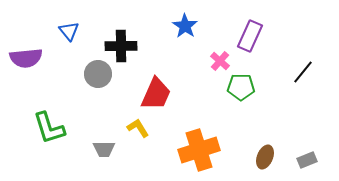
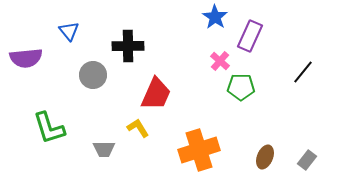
blue star: moved 30 px right, 9 px up
black cross: moved 7 px right
gray circle: moved 5 px left, 1 px down
gray rectangle: rotated 30 degrees counterclockwise
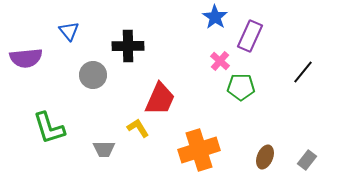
red trapezoid: moved 4 px right, 5 px down
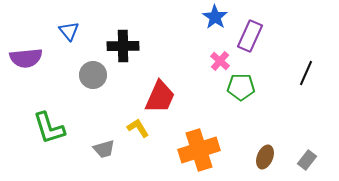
black cross: moved 5 px left
black line: moved 3 px right, 1 px down; rotated 15 degrees counterclockwise
red trapezoid: moved 2 px up
gray trapezoid: rotated 15 degrees counterclockwise
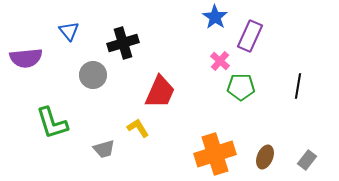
black cross: moved 3 px up; rotated 16 degrees counterclockwise
black line: moved 8 px left, 13 px down; rotated 15 degrees counterclockwise
red trapezoid: moved 5 px up
green L-shape: moved 3 px right, 5 px up
orange cross: moved 16 px right, 4 px down
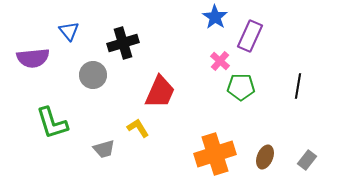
purple semicircle: moved 7 px right
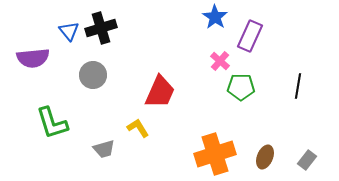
black cross: moved 22 px left, 15 px up
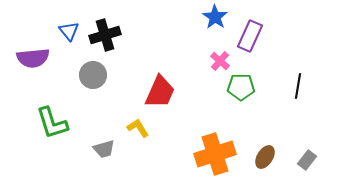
black cross: moved 4 px right, 7 px down
brown ellipse: rotated 10 degrees clockwise
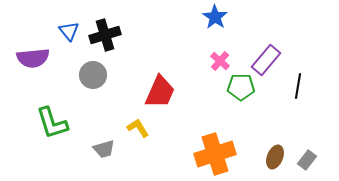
purple rectangle: moved 16 px right, 24 px down; rotated 16 degrees clockwise
brown ellipse: moved 10 px right; rotated 10 degrees counterclockwise
